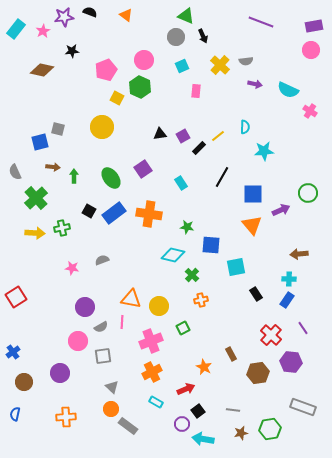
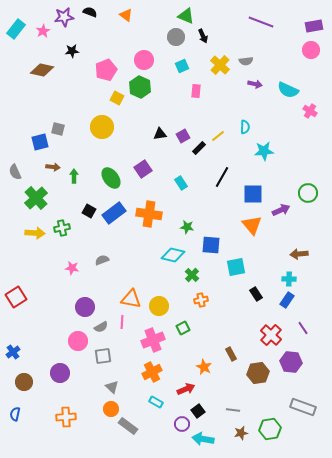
pink cross at (151, 341): moved 2 px right, 1 px up
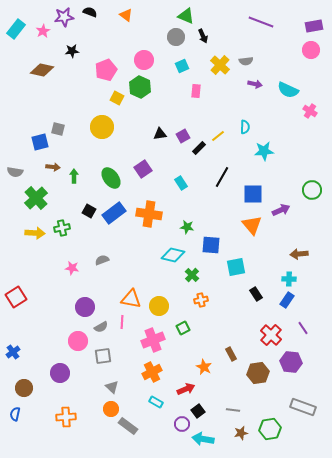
gray semicircle at (15, 172): rotated 56 degrees counterclockwise
green circle at (308, 193): moved 4 px right, 3 px up
brown circle at (24, 382): moved 6 px down
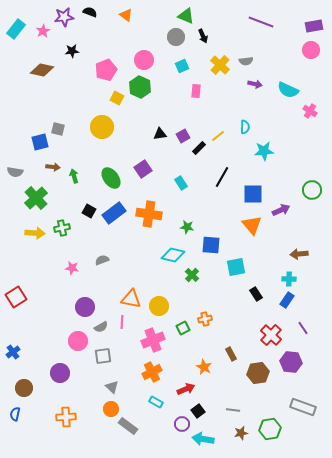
green arrow at (74, 176): rotated 16 degrees counterclockwise
orange cross at (201, 300): moved 4 px right, 19 px down
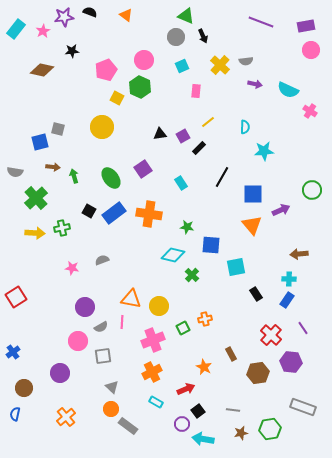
purple rectangle at (314, 26): moved 8 px left
yellow line at (218, 136): moved 10 px left, 14 px up
orange cross at (66, 417): rotated 36 degrees counterclockwise
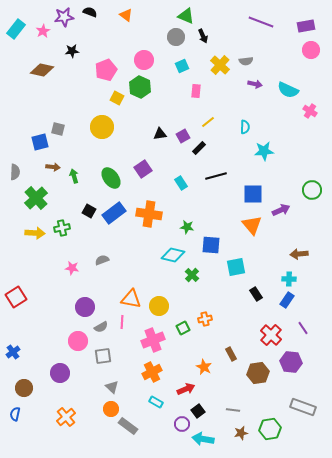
gray semicircle at (15, 172): rotated 98 degrees counterclockwise
black line at (222, 177): moved 6 px left, 1 px up; rotated 45 degrees clockwise
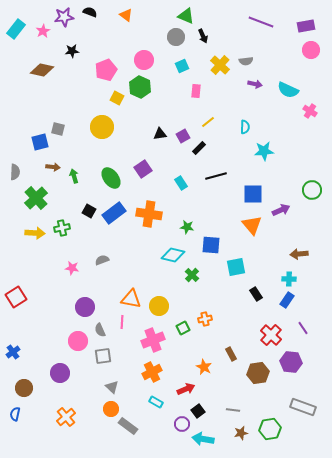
gray semicircle at (101, 327): moved 1 px left, 3 px down; rotated 96 degrees clockwise
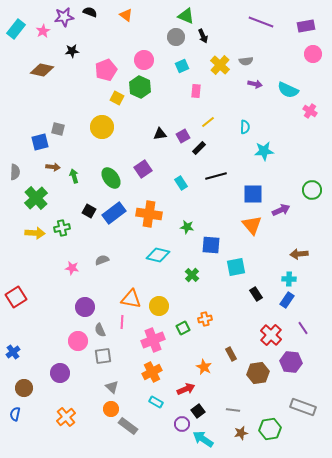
pink circle at (311, 50): moved 2 px right, 4 px down
cyan diamond at (173, 255): moved 15 px left
cyan arrow at (203, 439): rotated 25 degrees clockwise
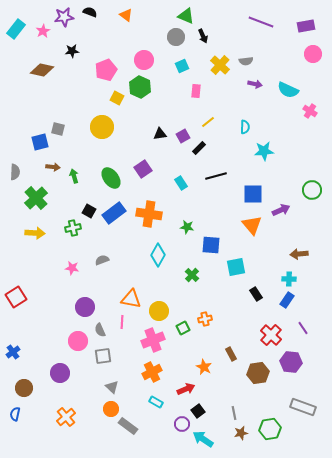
green cross at (62, 228): moved 11 px right
cyan diamond at (158, 255): rotated 75 degrees counterclockwise
yellow circle at (159, 306): moved 5 px down
gray line at (233, 410): moved 1 px right, 3 px down; rotated 72 degrees clockwise
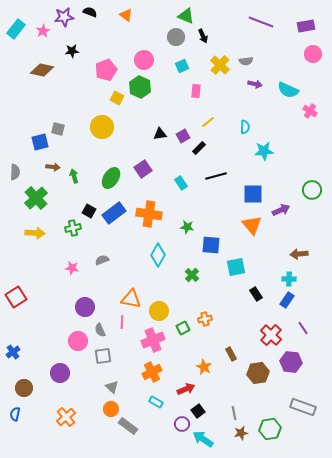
green ellipse at (111, 178): rotated 70 degrees clockwise
